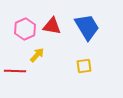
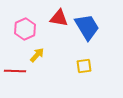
red triangle: moved 7 px right, 8 px up
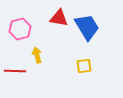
pink hexagon: moved 5 px left; rotated 10 degrees clockwise
yellow arrow: rotated 56 degrees counterclockwise
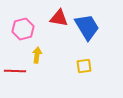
pink hexagon: moved 3 px right
yellow arrow: rotated 21 degrees clockwise
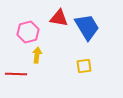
pink hexagon: moved 5 px right, 3 px down
red line: moved 1 px right, 3 px down
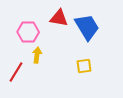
pink hexagon: rotated 15 degrees clockwise
red line: moved 2 px up; rotated 60 degrees counterclockwise
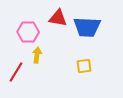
red triangle: moved 1 px left
blue trapezoid: rotated 124 degrees clockwise
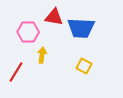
red triangle: moved 4 px left, 1 px up
blue trapezoid: moved 6 px left, 1 px down
yellow arrow: moved 5 px right
yellow square: rotated 35 degrees clockwise
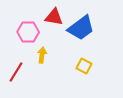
blue trapezoid: rotated 40 degrees counterclockwise
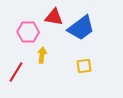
yellow square: rotated 35 degrees counterclockwise
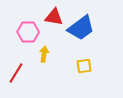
yellow arrow: moved 2 px right, 1 px up
red line: moved 1 px down
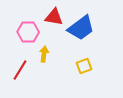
yellow square: rotated 14 degrees counterclockwise
red line: moved 4 px right, 3 px up
